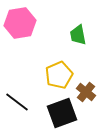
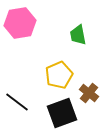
brown cross: moved 3 px right, 1 px down
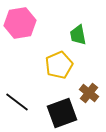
yellow pentagon: moved 10 px up
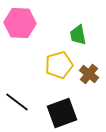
pink hexagon: rotated 12 degrees clockwise
yellow pentagon: rotated 8 degrees clockwise
brown cross: moved 19 px up
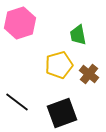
pink hexagon: rotated 20 degrees counterclockwise
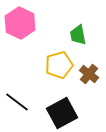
pink hexagon: rotated 16 degrees counterclockwise
black square: rotated 8 degrees counterclockwise
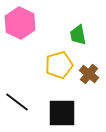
black square: rotated 28 degrees clockwise
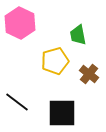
yellow pentagon: moved 4 px left, 4 px up
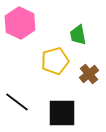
brown cross: rotated 12 degrees clockwise
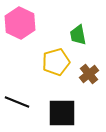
yellow pentagon: moved 1 px right, 1 px down
black line: rotated 15 degrees counterclockwise
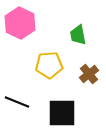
yellow pentagon: moved 7 px left, 3 px down; rotated 12 degrees clockwise
